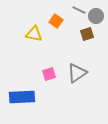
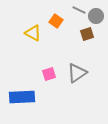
yellow triangle: moved 1 px left, 1 px up; rotated 18 degrees clockwise
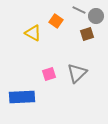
gray triangle: rotated 10 degrees counterclockwise
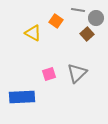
gray line: moved 1 px left; rotated 16 degrees counterclockwise
gray circle: moved 2 px down
brown square: rotated 24 degrees counterclockwise
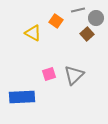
gray line: rotated 24 degrees counterclockwise
gray triangle: moved 3 px left, 2 px down
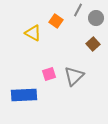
gray line: rotated 48 degrees counterclockwise
brown square: moved 6 px right, 10 px down
gray triangle: moved 1 px down
blue rectangle: moved 2 px right, 2 px up
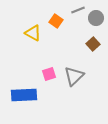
gray line: rotated 40 degrees clockwise
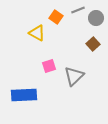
orange square: moved 4 px up
yellow triangle: moved 4 px right
pink square: moved 8 px up
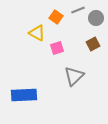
brown square: rotated 16 degrees clockwise
pink square: moved 8 px right, 18 px up
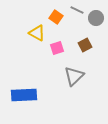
gray line: moved 1 px left; rotated 48 degrees clockwise
brown square: moved 8 px left, 1 px down
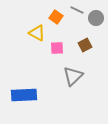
pink square: rotated 16 degrees clockwise
gray triangle: moved 1 px left
